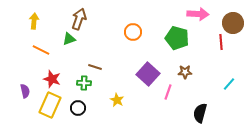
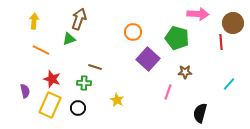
purple square: moved 15 px up
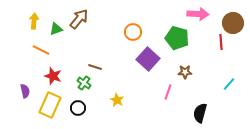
brown arrow: rotated 20 degrees clockwise
green triangle: moved 13 px left, 10 px up
red star: moved 1 px right, 3 px up
green cross: rotated 32 degrees clockwise
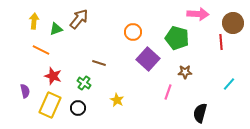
brown line: moved 4 px right, 4 px up
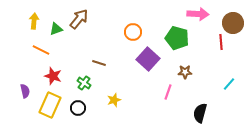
yellow star: moved 3 px left; rotated 24 degrees clockwise
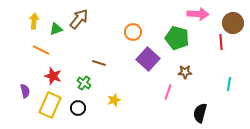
cyan line: rotated 32 degrees counterclockwise
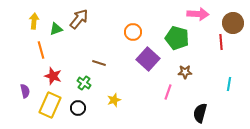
orange line: rotated 48 degrees clockwise
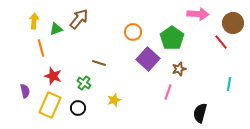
green pentagon: moved 5 px left; rotated 20 degrees clockwise
red line: rotated 35 degrees counterclockwise
orange line: moved 2 px up
brown star: moved 6 px left, 3 px up; rotated 16 degrees counterclockwise
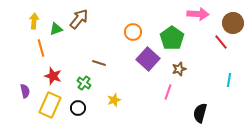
cyan line: moved 4 px up
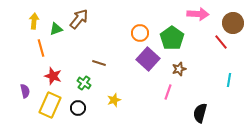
orange circle: moved 7 px right, 1 px down
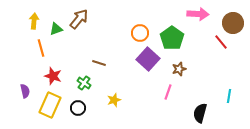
cyan line: moved 16 px down
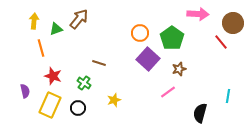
pink line: rotated 35 degrees clockwise
cyan line: moved 1 px left
